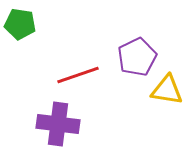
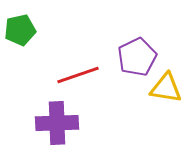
green pentagon: moved 6 px down; rotated 20 degrees counterclockwise
yellow triangle: moved 1 px left, 2 px up
purple cross: moved 1 px left, 1 px up; rotated 9 degrees counterclockwise
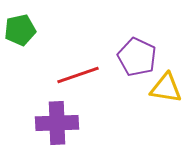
purple pentagon: rotated 21 degrees counterclockwise
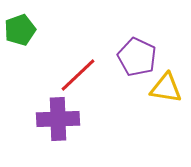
green pentagon: rotated 8 degrees counterclockwise
red line: rotated 24 degrees counterclockwise
purple cross: moved 1 px right, 4 px up
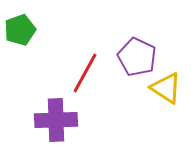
red line: moved 7 px right, 2 px up; rotated 18 degrees counterclockwise
yellow triangle: rotated 24 degrees clockwise
purple cross: moved 2 px left, 1 px down
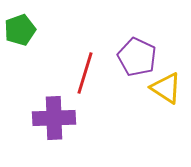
red line: rotated 12 degrees counterclockwise
purple cross: moved 2 px left, 2 px up
